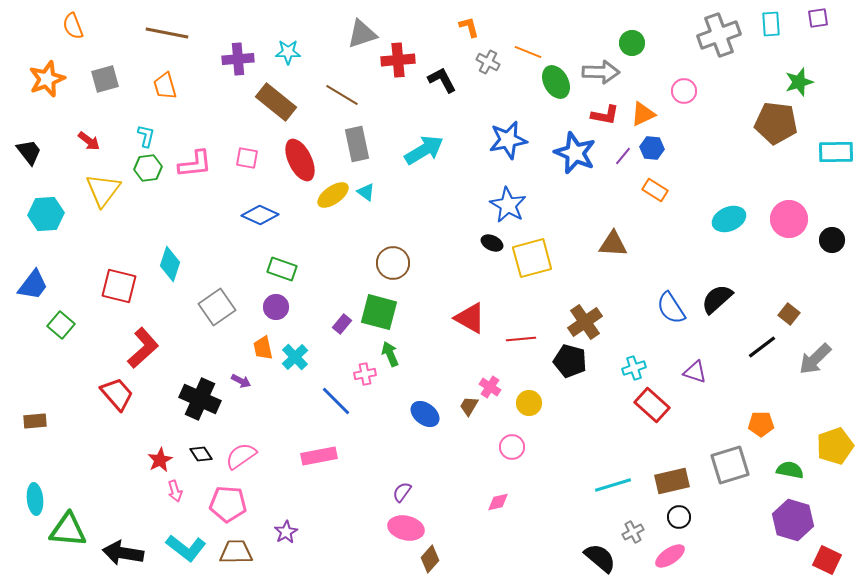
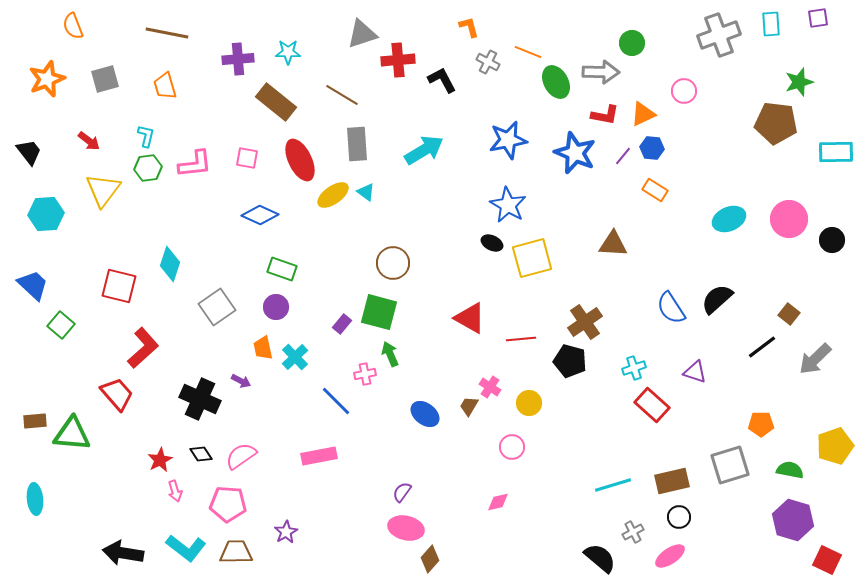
gray rectangle at (357, 144): rotated 8 degrees clockwise
blue trapezoid at (33, 285): rotated 84 degrees counterclockwise
green triangle at (68, 530): moved 4 px right, 96 px up
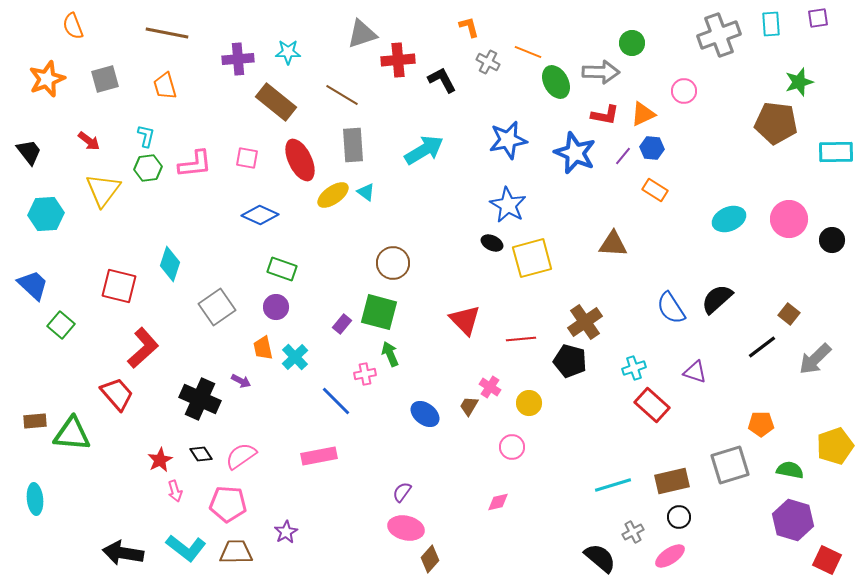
gray rectangle at (357, 144): moved 4 px left, 1 px down
red triangle at (470, 318): moved 5 px left, 2 px down; rotated 16 degrees clockwise
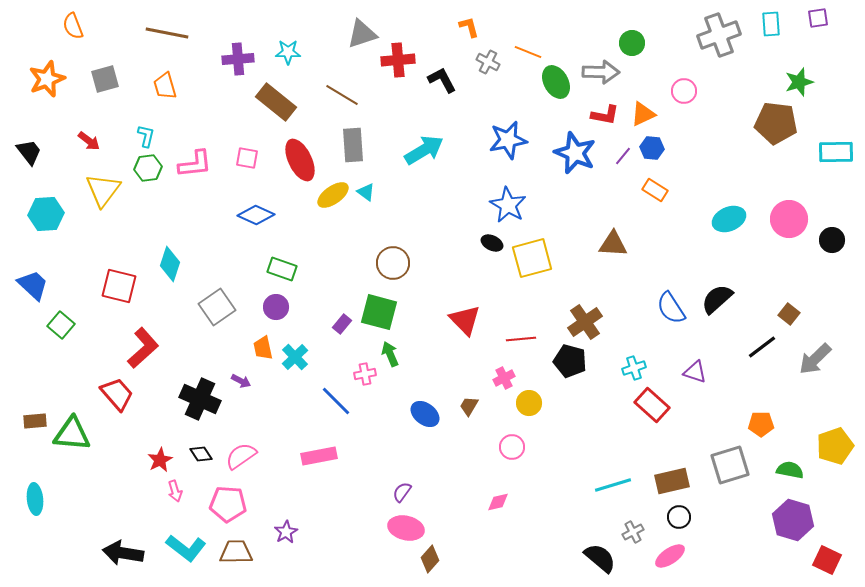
blue diamond at (260, 215): moved 4 px left
pink cross at (490, 387): moved 14 px right, 9 px up; rotated 30 degrees clockwise
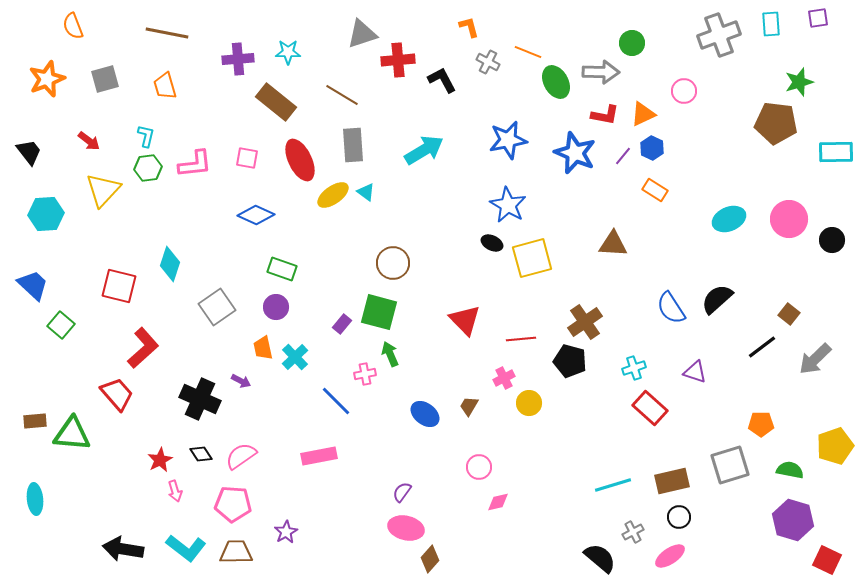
blue hexagon at (652, 148): rotated 20 degrees clockwise
yellow triangle at (103, 190): rotated 6 degrees clockwise
red rectangle at (652, 405): moved 2 px left, 3 px down
pink circle at (512, 447): moved 33 px left, 20 px down
pink pentagon at (228, 504): moved 5 px right
black arrow at (123, 553): moved 4 px up
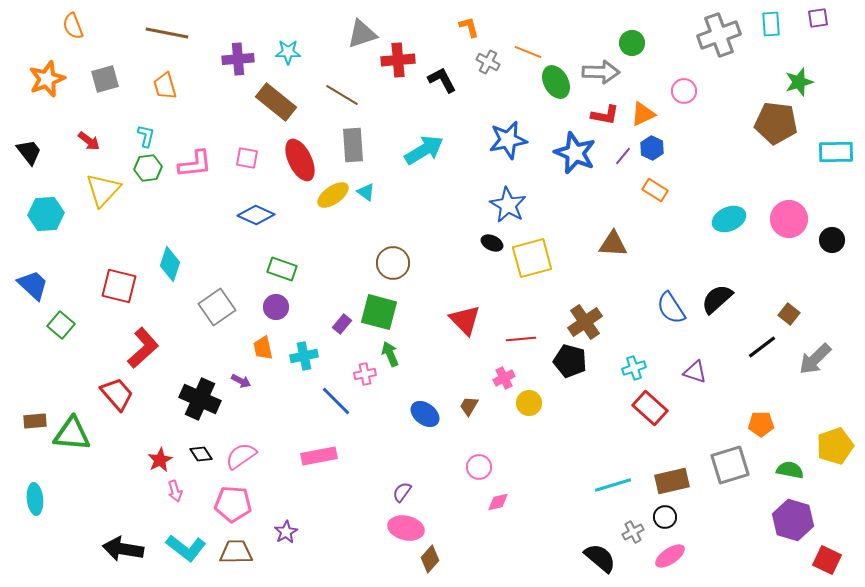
cyan cross at (295, 357): moved 9 px right, 1 px up; rotated 32 degrees clockwise
black circle at (679, 517): moved 14 px left
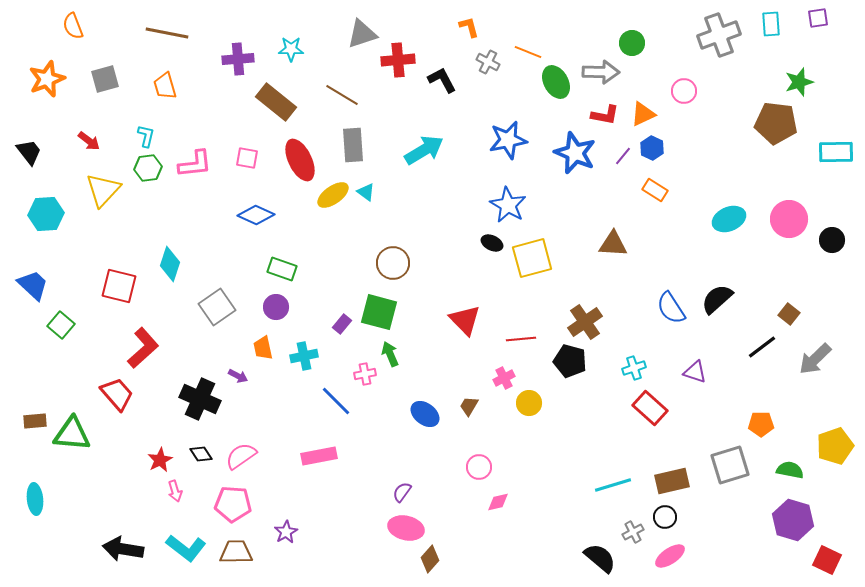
cyan star at (288, 52): moved 3 px right, 3 px up
purple arrow at (241, 381): moved 3 px left, 5 px up
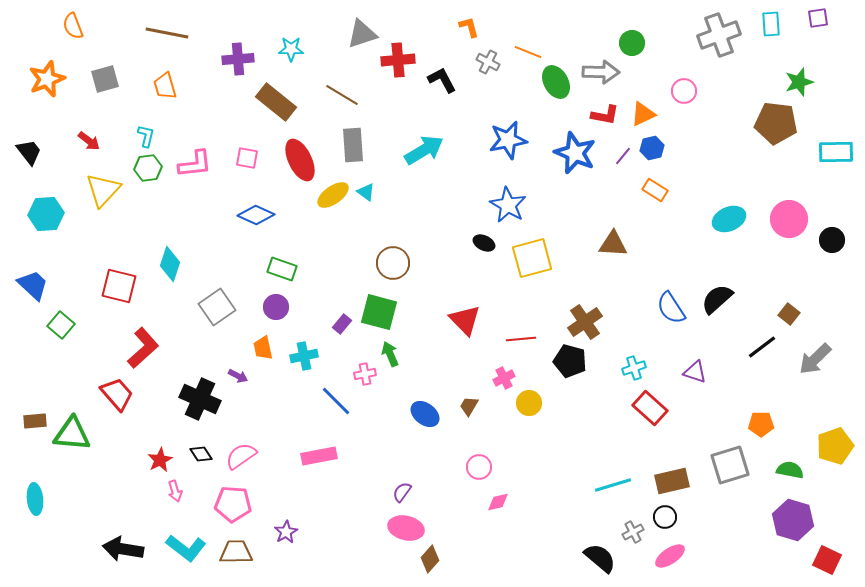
blue hexagon at (652, 148): rotated 20 degrees clockwise
black ellipse at (492, 243): moved 8 px left
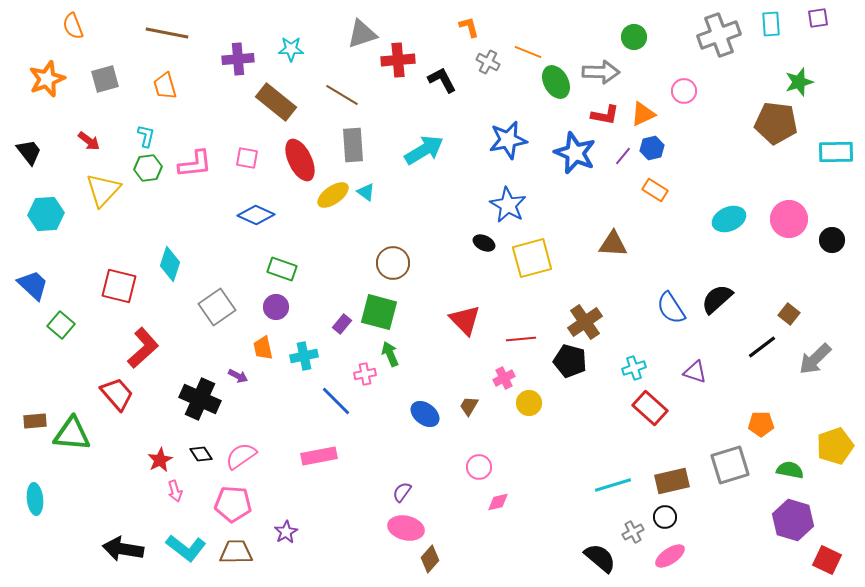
green circle at (632, 43): moved 2 px right, 6 px up
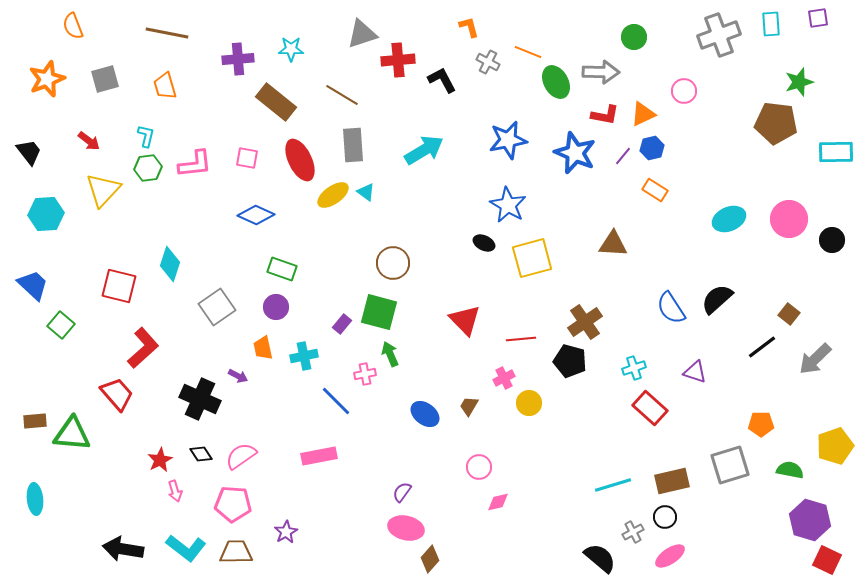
purple hexagon at (793, 520): moved 17 px right
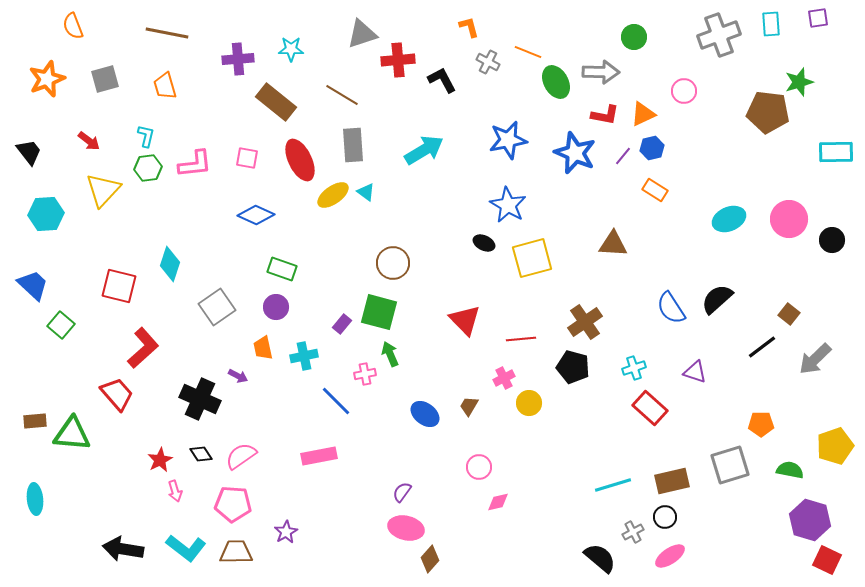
brown pentagon at (776, 123): moved 8 px left, 11 px up
black pentagon at (570, 361): moved 3 px right, 6 px down
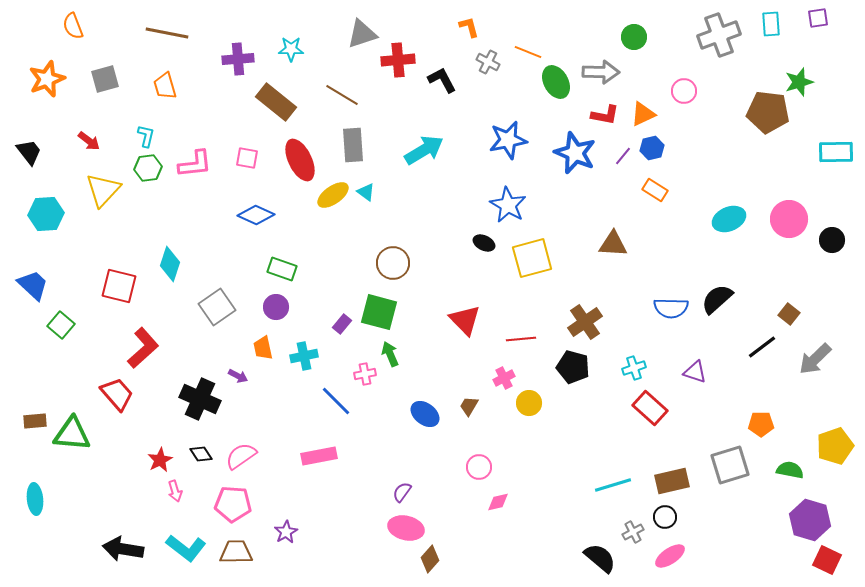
blue semicircle at (671, 308): rotated 56 degrees counterclockwise
